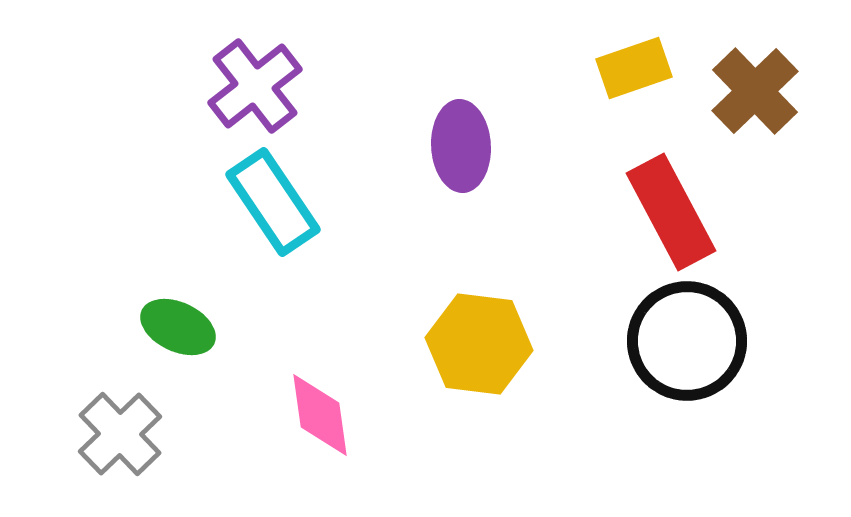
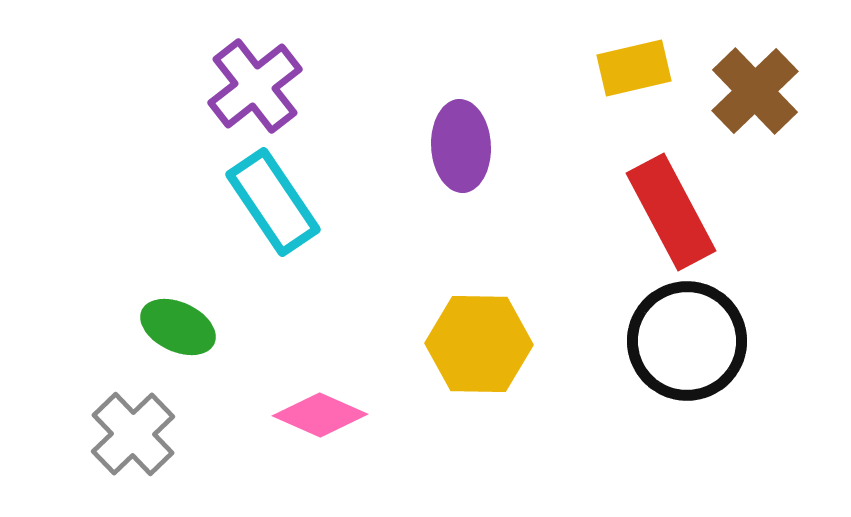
yellow rectangle: rotated 6 degrees clockwise
yellow hexagon: rotated 6 degrees counterclockwise
pink diamond: rotated 58 degrees counterclockwise
gray cross: moved 13 px right
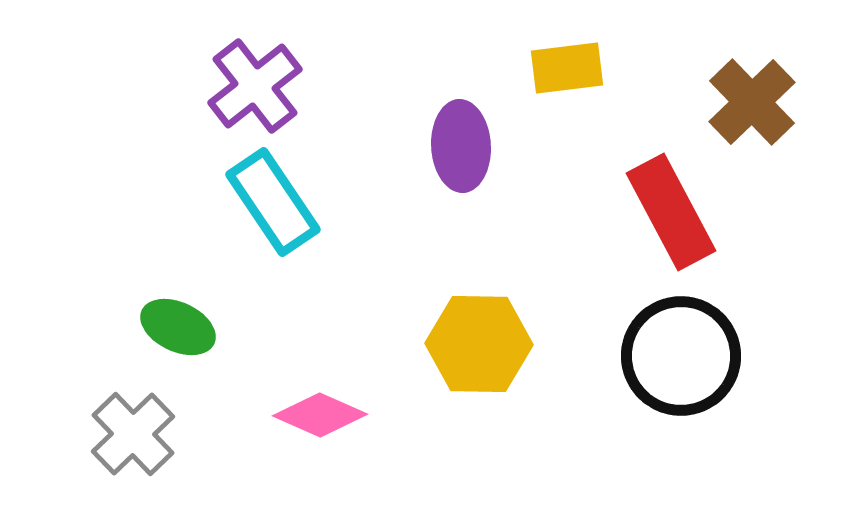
yellow rectangle: moved 67 px left; rotated 6 degrees clockwise
brown cross: moved 3 px left, 11 px down
black circle: moved 6 px left, 15 px down
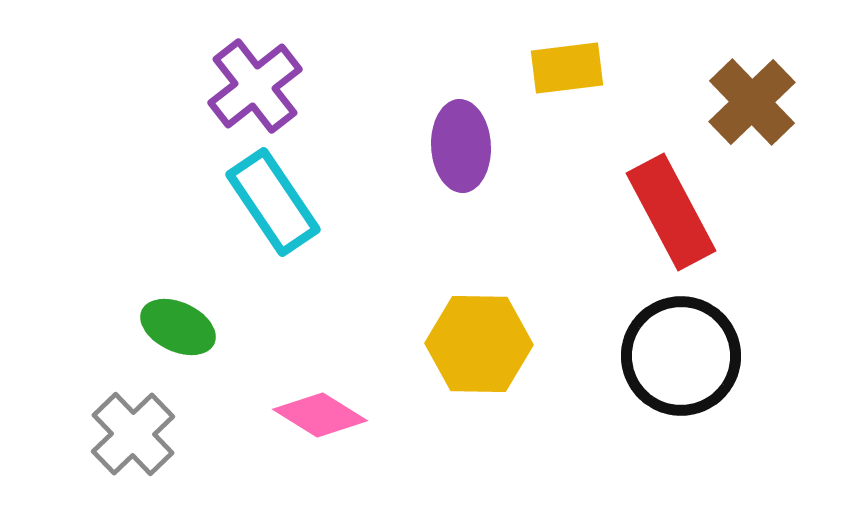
pink diamond: rotated 8 degrees clockwise
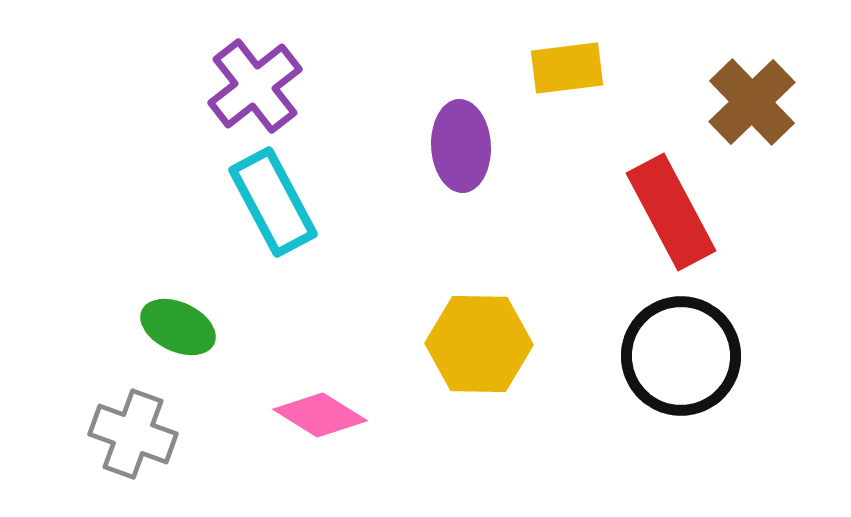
cyan rectangle: rotated 6 degrees clockwise
gray cross: rotated 26 degrees counterclockwise
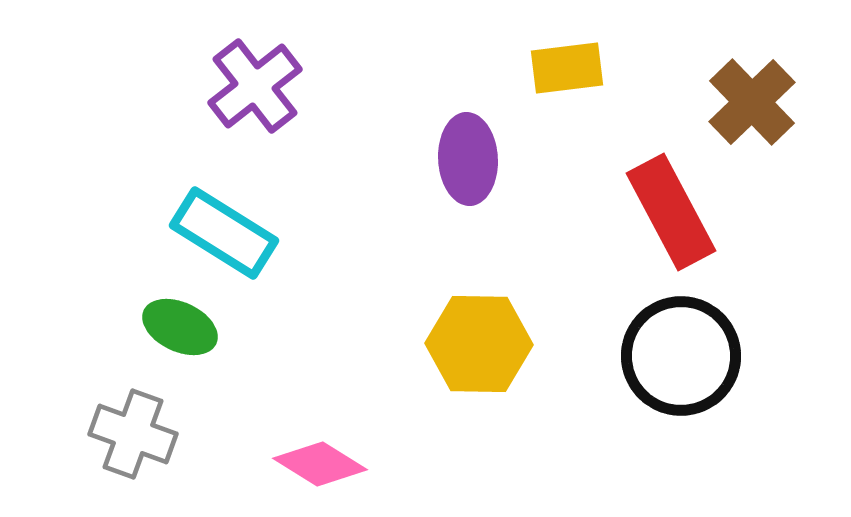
purple ellipse: moved 7 px right, 13 px down
cyan rectangle: moved 49 px left, 31 px down; rotated 30 degrees counterclockwise
green ellipse: moved 2 px right
pink diamond: moved 49 px down
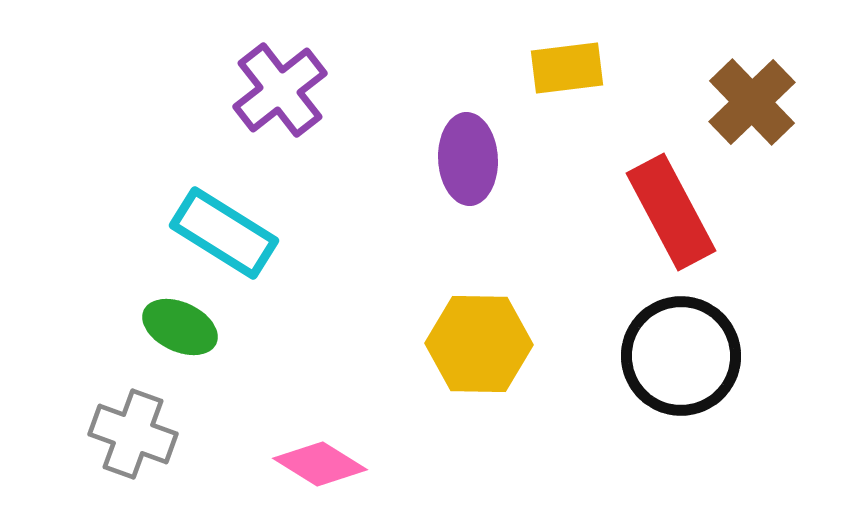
purple cross: moved 25 px right, 4 px down
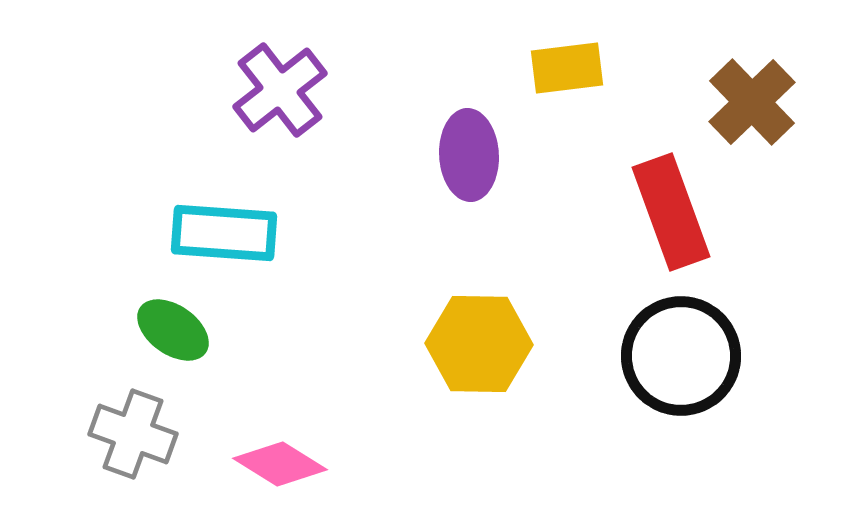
purple ellipse: moved 1 px right, 4 px up
red rectangle: rotated 8 degrees clockwise
cyan rectangle: rotated 28 degrees counterclockwise
green ellipse: moved 7 px left, 3 px down; rotated 10 degrees clockwise
pink diamond: moved 40 px left
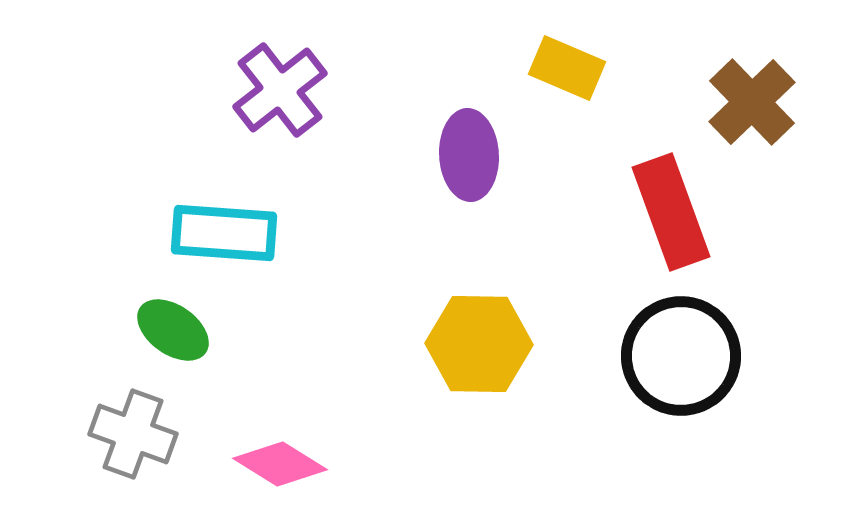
yellow rectangle: rotated 30 degrees clockwise
